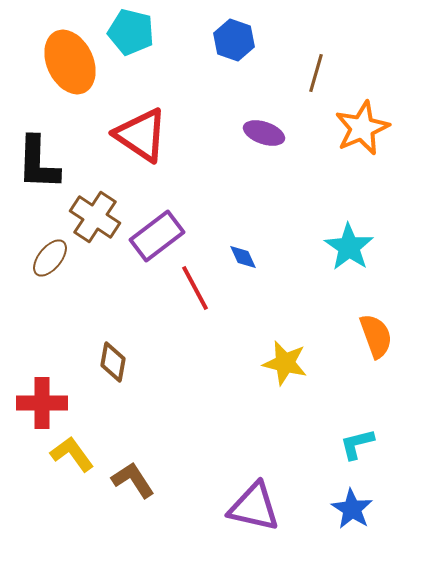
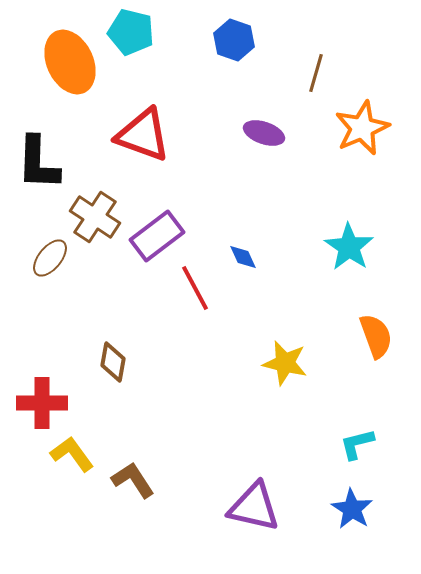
red triangle: moved 2 px right; rotated 14 degrees counterclockwise
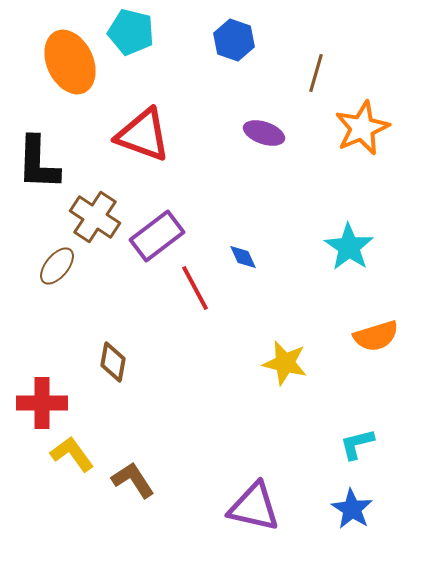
brown ellipse: moved 7 px right, 8 px down
orange semicircle: rotated 93 degrees clockwise
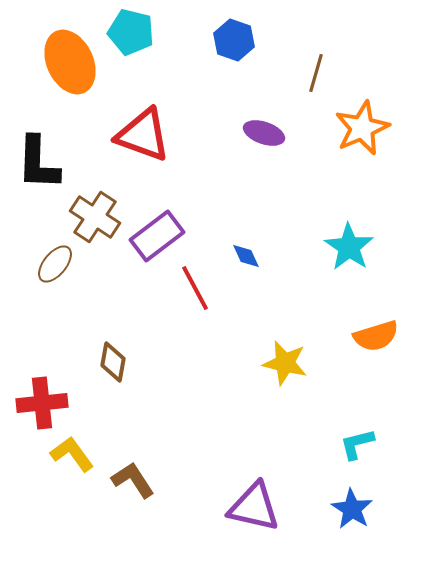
blue diamond: moved 3 px right, 1 px up
brown ellipse: moved 2 px left, 2 px up
red cross: rotated 6 degrees counterclockwise
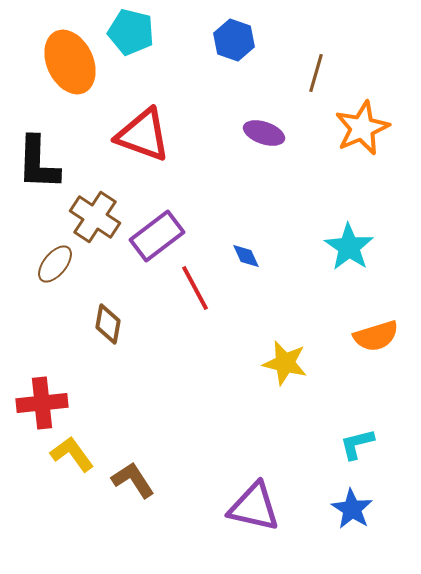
brown diamond: moved 5 px left, 38 px up
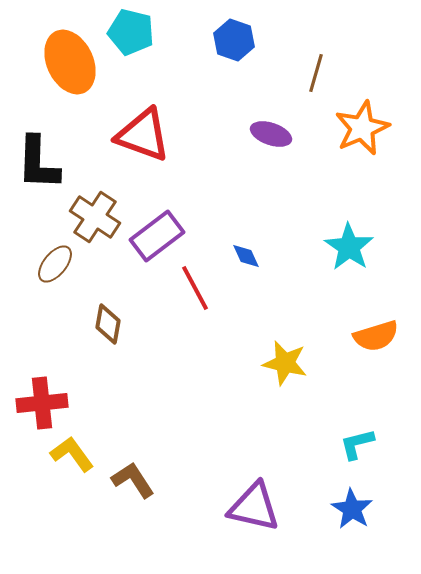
purple ellipse: moved 7 px right, 1 px down
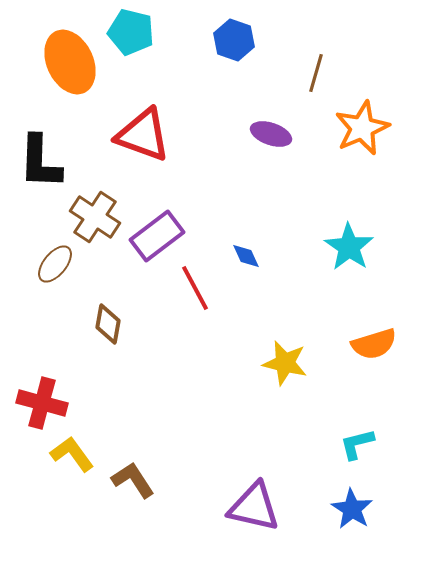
black L-shape: moved 2 px right, 1 px up
orange semicircle: moved 2 px left, 8 px down
red cross: rotated 21 degrees clockwise
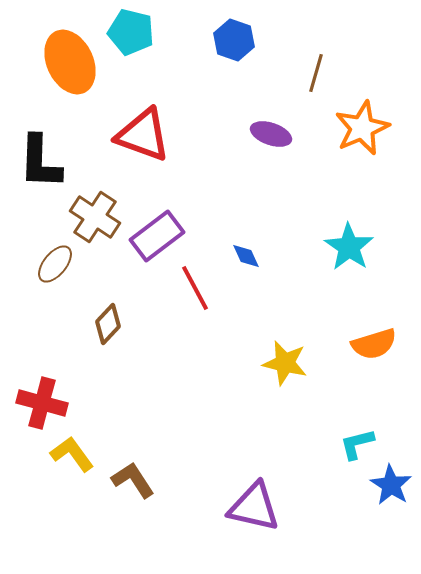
brown diamond: rotated 33 degrees clockwise
blue star: moved 39 px right, 24 px up
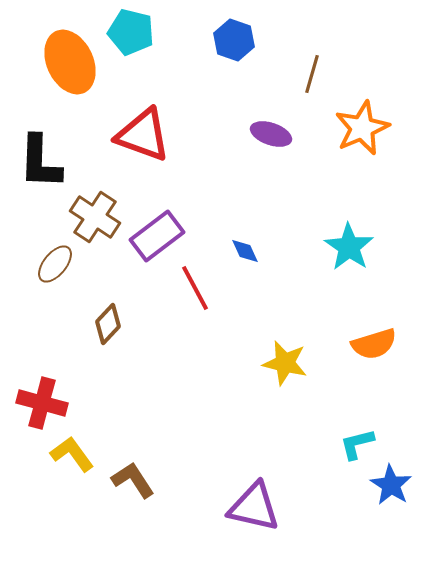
brown line: moved 4 px left, 1 px down
blue diamond: moved 1 px left, 5 px up
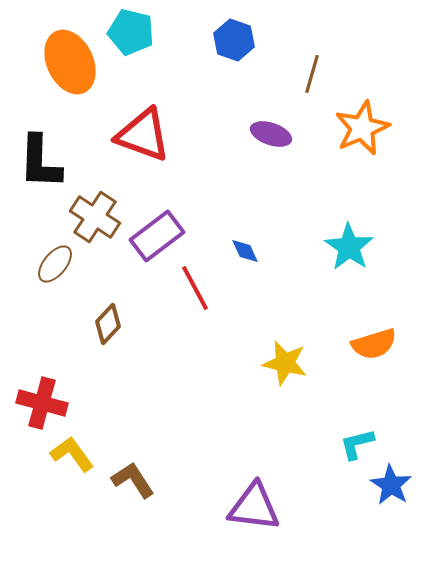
purple triangle: rotated 6 degrees counterclockwise
